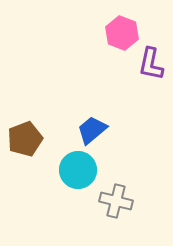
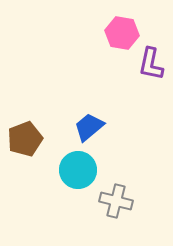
pink hexagon: rotated 12 degrees counterclockwise
blue trapezoid: moved 3 px left, 3 px up
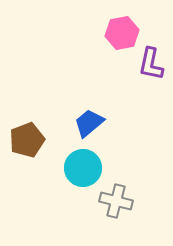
pink hexagon: rotated 20 degrees counterclockwise
blue trapezoid: moved 4 px up
brown pentagon: moved 2 px right, 1 px down
cyan circle: moved 5 px right, 2 px up
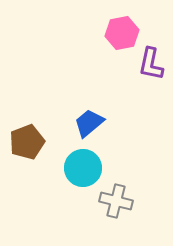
brown pentagon: moved 2 px down
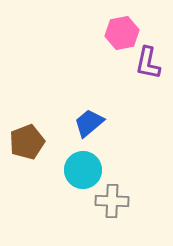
purple L-shape: moved 3 px left, 1 px up
cyan circle: moved 2 px down
gray cross: moved 4 px left; rotated 12 degrees counterclockwise
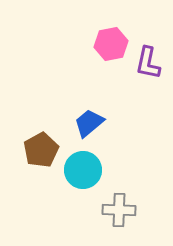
pink hexagon: moved 11 px left, 11 px down
brown pentagon: moved 14 px right, 8 px down; rotated 8 degrees counterclockwise
gray cross: moved 7 px right, 9 px down
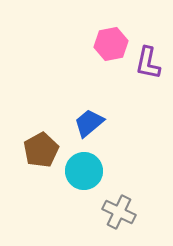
cyan circle: moved 1 px right, 1 px down
gray cross: moved 2 px down; rotated 24 degrees clockwise
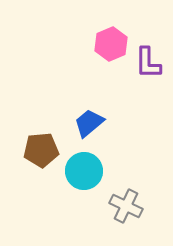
pink hexagon: rotated 12 degrees counterclockwise
purple L-shape: rotated 12 degrees counterclockwise
brown pentagon: rotated 24 degrees clockwise
gray cross: moved 7 px right, 6 px up
